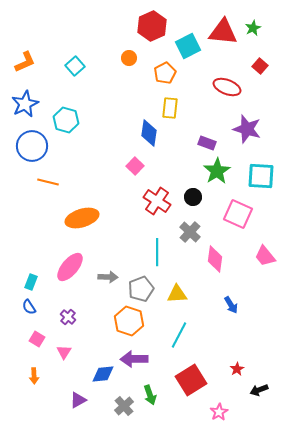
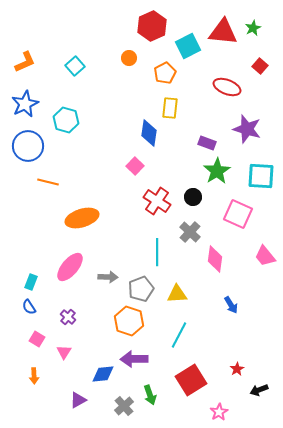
blue circle at (32, 146): moved 4 px left
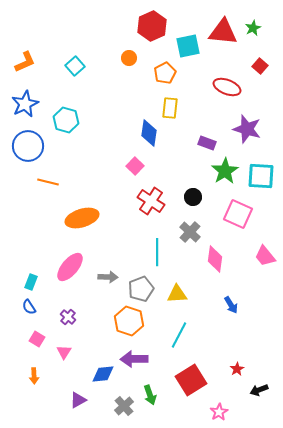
cyan square at (188, 46): rotated 15 degrees clockwise
green star at (217, 171): moved 8 px right
red cross at (157, 201): moved 6 px left
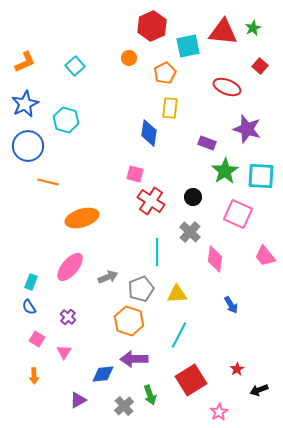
pink square at (135, 166): moved 8 px down; rotated 30 degrees counterclockwise
gray arrow at (108, 277): rotated 24 degrees counterclockwise
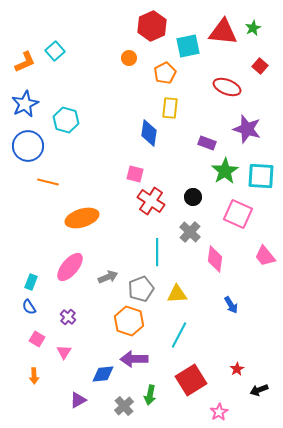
cyan square at (75, 66): moved 20 px left, 15 px up
green arrow at (150, 395): rotated 30 degrees clockwise
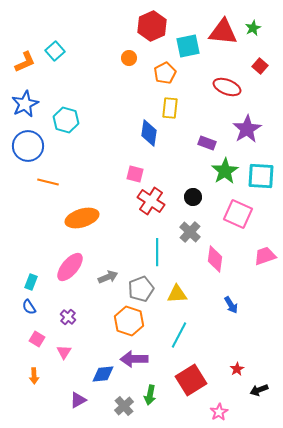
purple star at (247, 129): rotated 24 degrees clockwise
pink trapezoid at (265, 256): rotated 110 degrees clockwise
